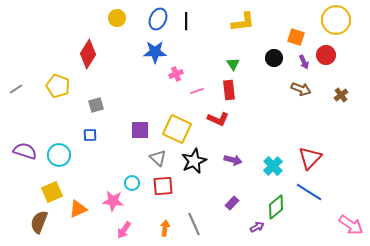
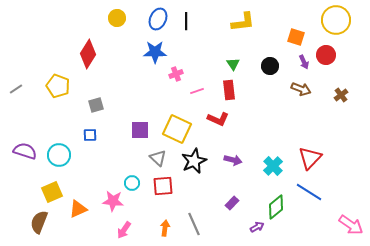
black circle at (274, 58): moved 4 px left, 8 px down
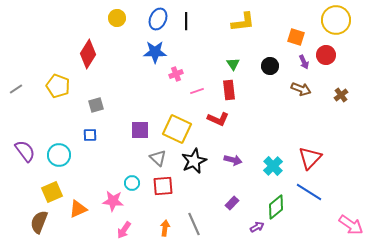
purple semicircle at (25, 151): rotated 35 degrees clockwise
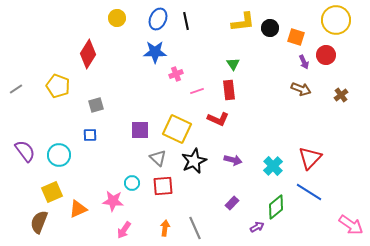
black line at (186, 21): rotated 12 degrees counterclockwise
black circle at (270, 66): moved 38 px up
gray line at (194, 224): moved 1 px right, 4 px down
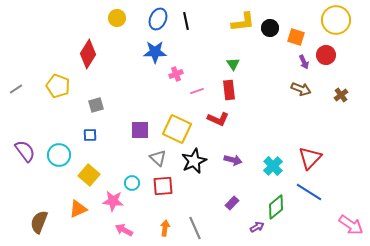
yellow square at (52, 192): moved 37 px right, 17 px up; rotated 25 degrees counterclockwise
pink arrow at (124, 230): rotated 84 degrees clockwise
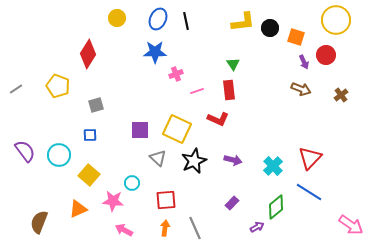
red square at (163, 186): moved 3 px right, 14 px down
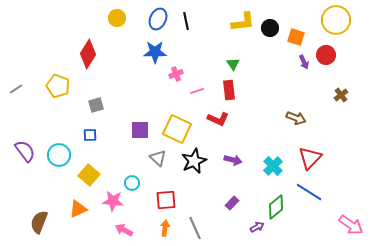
brown arrow at (301, 89): moved 5 px left, 29 px down
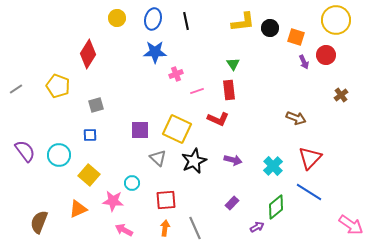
blue ellipse at (158, 19): moved 5 px left; rotated 10 degrees counterclockwise
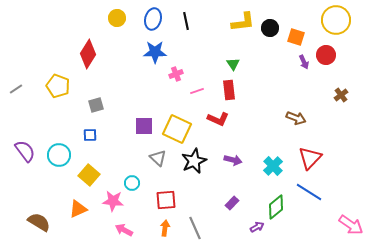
purple square at (140, 130): moved 4 px right, 4 px up
brown semicircle at (39, 222): rotated 100 degrees clockwise
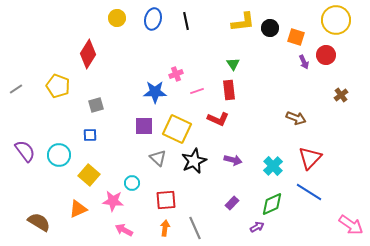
blue star at (155, 52): moved 40 px down
green diamond at (276, 207): moved 4 px left, 3 px up; rotated 15 degrees clockwise
